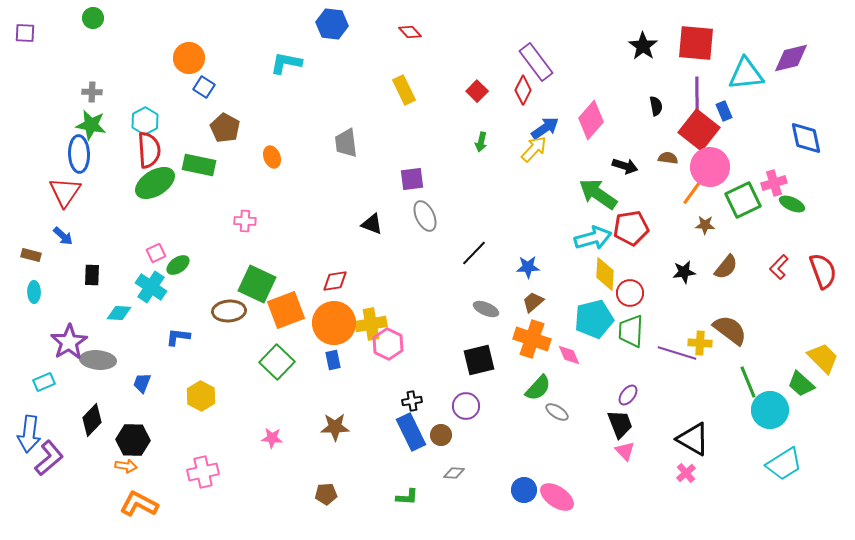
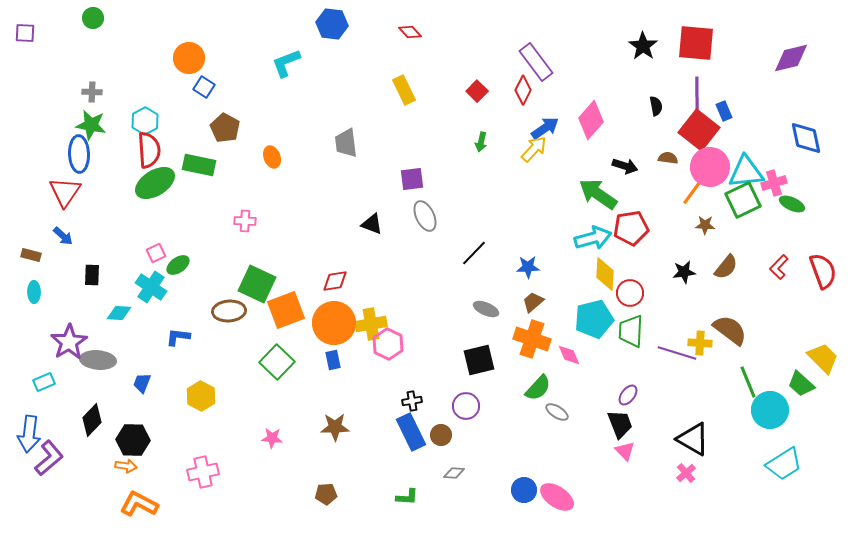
cyan L-shape at (286, 63): rotated 32 degrees counterclockwise
cyan triangle at (746, 74): moved 98 px down
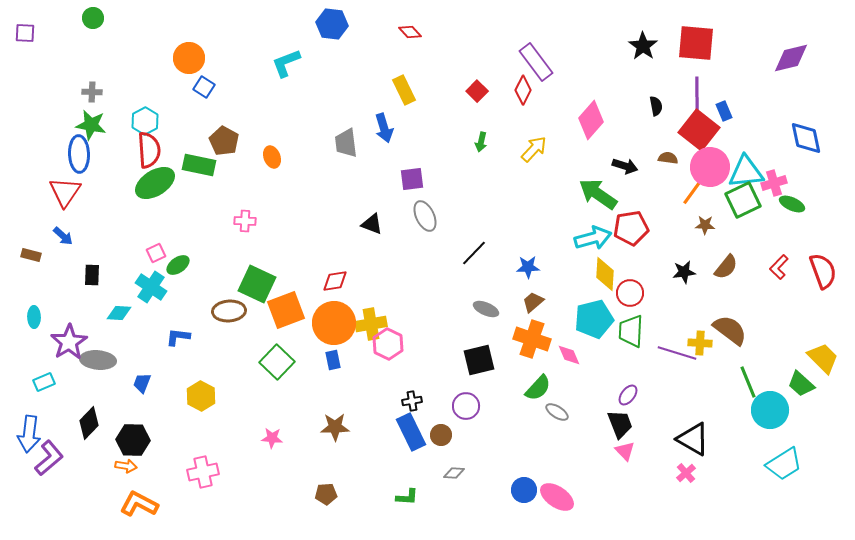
brown pentagon at (225, 128): moved 1 px left, 13 px down
blue arrow at (545, 128): moved 161 px left; rotated 108 degrees clockwise
cyan ellipse at (34, 292): moved 25 px down
black diamond at (92, 420): moved 3 px left, 3 px down
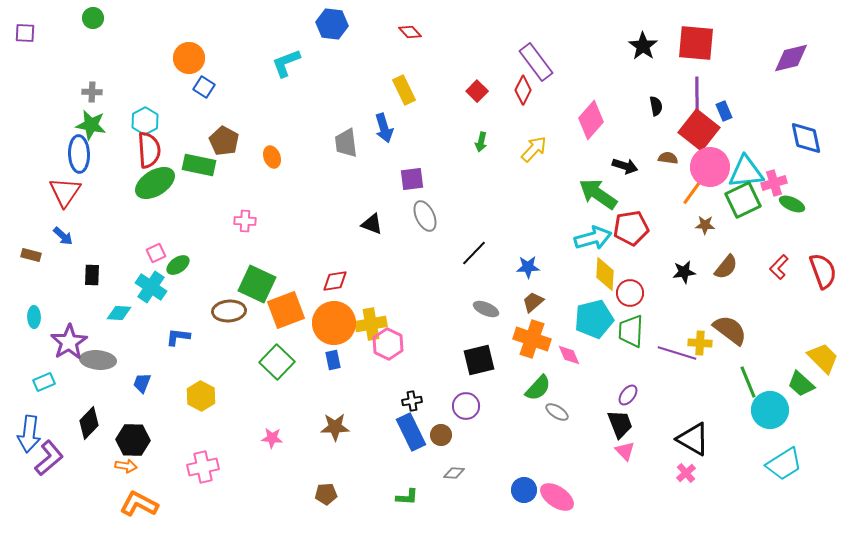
pink cross at (203, 472): moved 5 px up
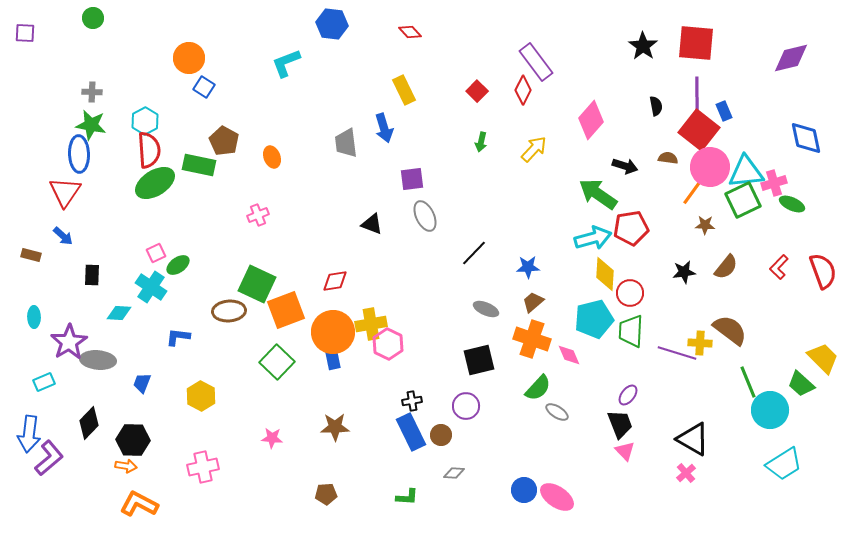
pink cross at (245, 221): moved 13 px right, 6 px up; rotated 25 degrees counterclockwise
orange circle at (334, 323): moved 1 px left, 9 px down
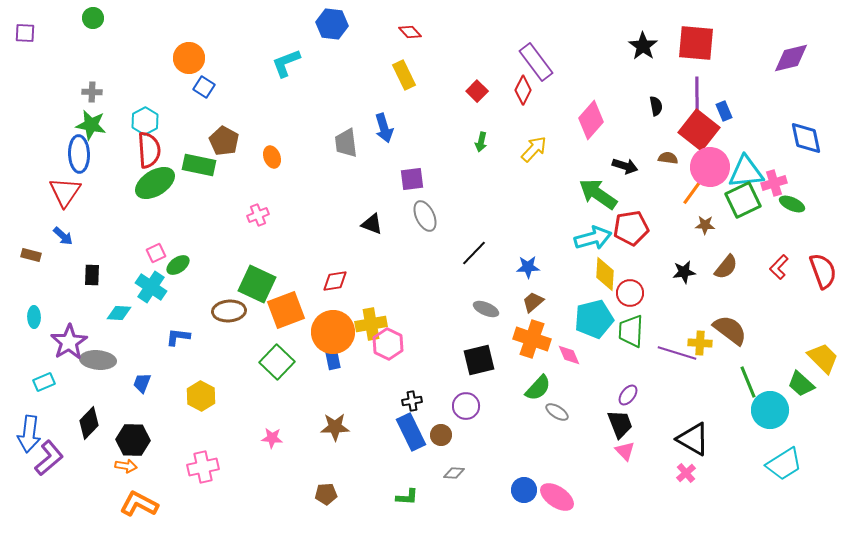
yellow rectangle at (404, 90): moved 15 px up
